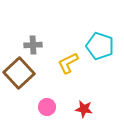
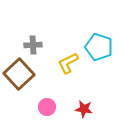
cyan pentagon: moved 1 px left, 1 px down
brown square: moved 1 px down
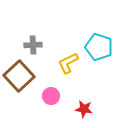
brown square: moved 2 px down
pink circle: moved 4 px right, 11 px up
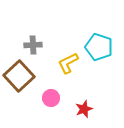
pink circle: moved 2 px down
red star: rotated 30 degrees counterclockwise
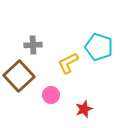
pink circle: moved 3 px up
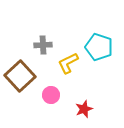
gray cross: moved 10 px right
brown square: moved 1 px right
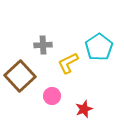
cyan pentagon: rotated 20 degrees clockwise
pink circle: moved 1 px right, 1 px down
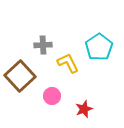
yellow L-shape: rotated 90 degrees clockwise
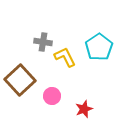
gray cross: moved 3 px up; rotated 12 degrees clockwise
yellow L-shape: moved 3 px left, 6 px up
brown square: moved 4 px down
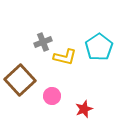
gray cross: rotated 30 degrees counterclockwise
yellow L-shape: rotated 130 degrees clockwise
